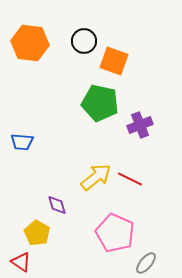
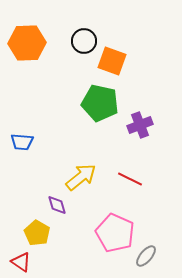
orange hexagon: moved 3 px left; rotated 9 degrees counterclockwise
orange square: moved 2 px left
yellow arrow: moved 15 px left
gray ellipse: moved 7 px up
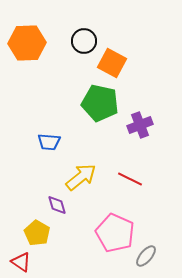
orange square: moved 2 px down; rotated 8 degrees clockwise
blue trapezoid: moved 27 px right
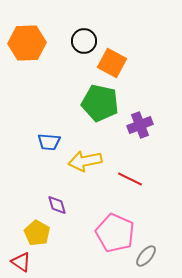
yellow arrow: moved 4 px right, 16 px up; rotated 152 degrees counterclockwise
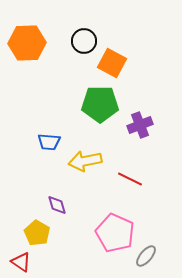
green pentagon: moved 1 px down; rotated 12 degrees counterclockwise
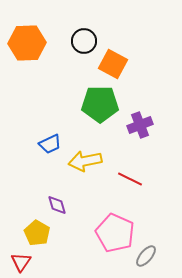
orange square: moved 1 px right, 1 px down
blue trapezoid: moved 1 px right, 2 px down; rotated 30 degrees counterclockwise
red triangle: rotated 30 degrees clockwise
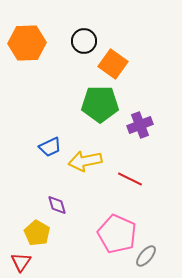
orange square: rotated 8 degrees clockwise
blue trapezoid: moved 3 px down
pink pentagon: moved 2 px right, 1 px down
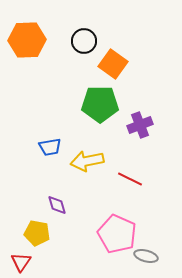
orange hexagon: moved 3 px up
blue trapezoid: rotated 15 degrees clockwise
yellow arrow: moved 2 px right
yellow pentagon: rotated 20 degrees counterclockwise
gray ellipse: rotated 65 degrees clockwise
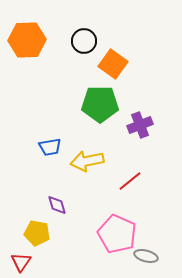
red line: moved 2 px down; rotated 65 degrees counterclockwise
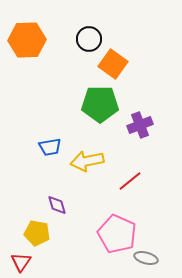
black circle: moved 5 px right, 2 px up
gray ellipse: moved 2 px down
